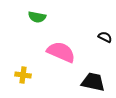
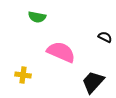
black trapezoid: rotated 60 degrees counterclockwise
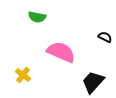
yellow cross: rotated 28 degrees clockwise
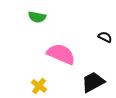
pink semicircle: moved 2 px down
yellow cross: moved 16 px right, 11 px down
black trapezoid: rotated 20 degrees clockwise
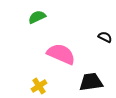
green semicircle: rotated 144 degrees clockwise
black trapezoid: moved 2 px left; rotated 20 degrees clockwise
yellow cross: rotated 21 degrees clockwise
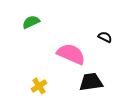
green semicircle: moved 6 px left, 5 px down
pink semicircle: moved 10 px right
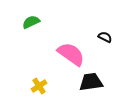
pink semicircle: rotated 12 degrees clockwise
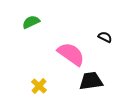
black trapezoid: moved 1 px up
yellow cross: rotated 14 degrees counterclockwise
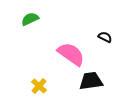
green semicircle: moved 1 px left, 3 px up
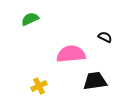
pink semicircle: rotated 40 degrees counterclockwise
black trapezoid: moved 4 px right
yellow cross: rotated 21 degrees clockwise
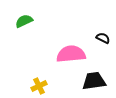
green semicircle: moved 6 px left, 2 px down
black semicircle: moved 2 px left, 1 px down
black trapezoid: moved 1 px left
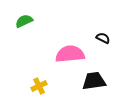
pink semicircle: moved 1 px left
